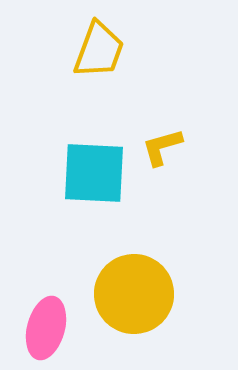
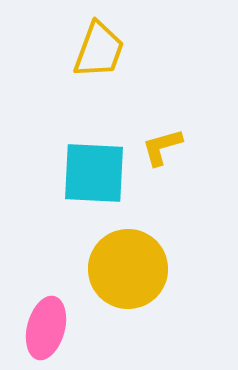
yellow circle: moved 6 px left, 25 px up
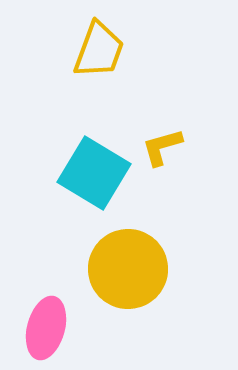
cyan square: rotated 28 degrees clockwise
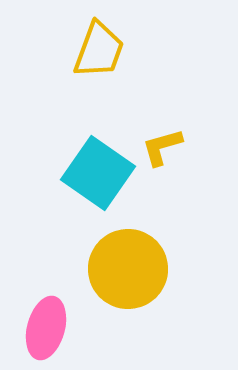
cyan square: moved 4 px right; rotated 4 degrees clockwise
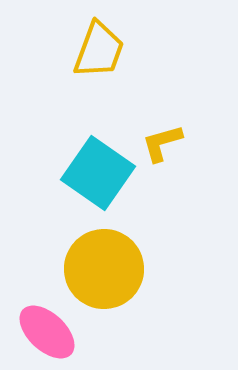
yellow L-shape: moved 4 px up
yellow circle: moved 24 px left
pink ellipse: moved 1 px right, 4 px down; rotated 62 degrees counterclockwise
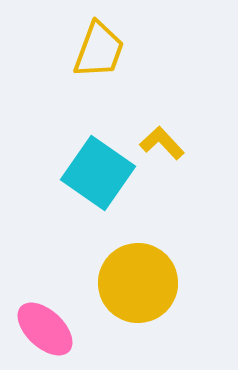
yellow L-shape: rotated 63 degrees clockwise
yellow circle: moved 34 px right, 14 px down
pink ellipse: moved 2 px left, 3 px up
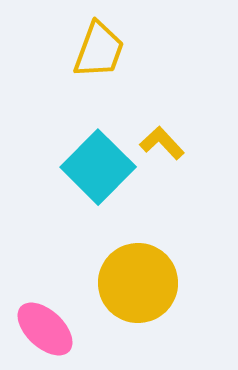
cyan square: moved 6 px up; rotated 10 degrees clockwise
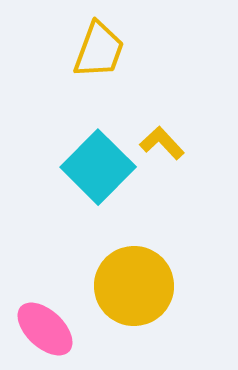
yellow circle: moved 4 px left, 3 px down
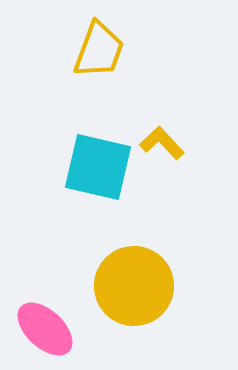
cyan square: rotated 32 degrees counterclockwise
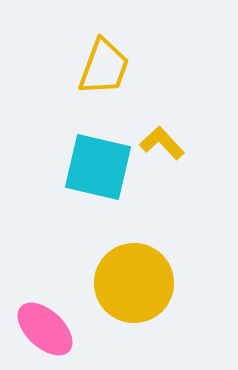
yellow trapezoid: moved 5 px right, 17 px down
yellow circle: moved 3 px up
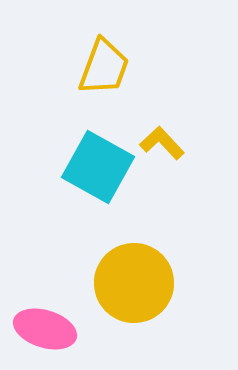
cyan square: rotated 16 degrees clockwise
pink ellipse: rotated 26 degrees counterclockwise
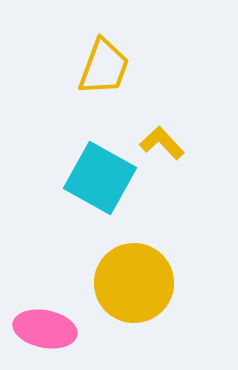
cyan square: moved 2 px right, 11 px down
pink ellipse: rotated 6 degrees counterclockwise
